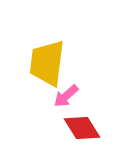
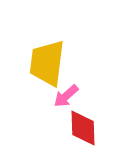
red diamond: moved 1 px right; rotated 30 degrees clockwise
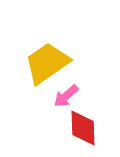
yellow trapezoid: rotated 48 degrees clockwise
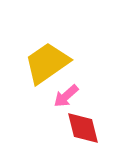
red diamond: rotated 12 degrees counterclockwise
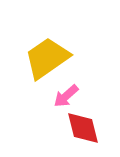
yellow trapezoid: moved 5 px up
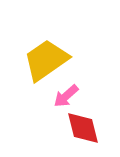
yellow trapezoid: moved 1 px left, 2 px down
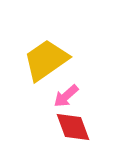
red diamond: moved 10 px left, 1 px up; rotated 6 degrees counterclockwise
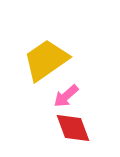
red diamond: moved 1 px down
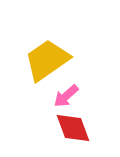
yellow trapezoid: moved 1 px right
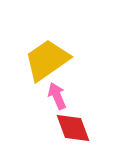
pink arrow: moved 9 px left; rotated 108 degrees clockwise
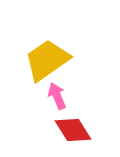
red diamond: moved 2 px down; rotated 12 degrees counterclockwise
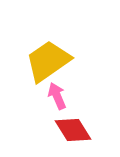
yellow trapezoid: moved 1 px right, 1 px down
